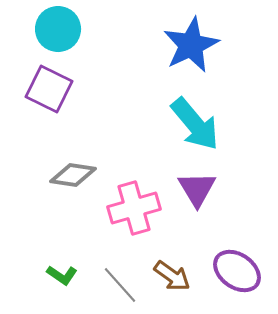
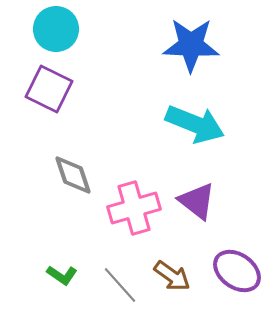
cyan circle: moved 2 px left
blue star: rotated 28 degrees clockwise
cyan arrow: rotated 28 degrees counterclockwise
gray diamond: rotated 63 degrees clockwise
purple triangle: moved 12 px down; rotated 21 degrees counterclockwise
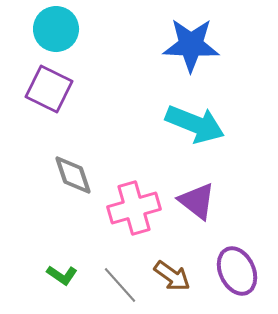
purple ellipse: rotated 30 degrees clockwise
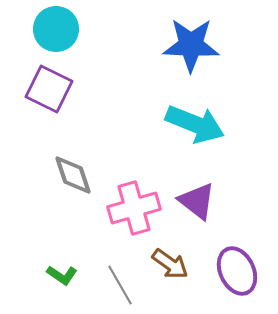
brown arrow: moved 2 px left, 12 px up
gray line: rotated 12 degrees clockwise
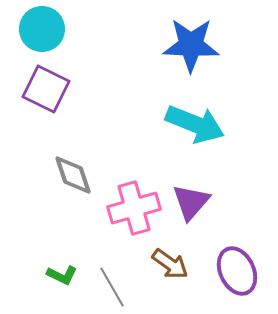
cyan circle: moved 14 px left
purple square: moved 3 px left
purple triangle: moved 6 px left, 1 px down; rotated 33 degrees clockwise
green L-shape: rotated 8 degrees counterclockwise
gray line: moved 8 px left, 2 px down
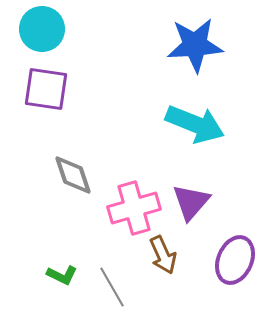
blue star: moved 4 px right; rotated 6 degrees counterclockwise
purple square: rotated 18 degrees counterclockwise
brown arrow: moved 7 px left, 9 px up; rotated 30 degrees clockwise
purple ellipse: moved 2 px left, 11 px up; rotated 48 degrees clockwise
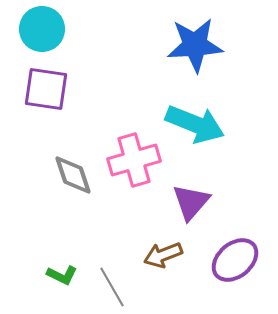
pink cross: moved 48 px up
brown arrow: rotated 93 degrees clockwise
purple ellipse: rotated 27 degrees clockwise
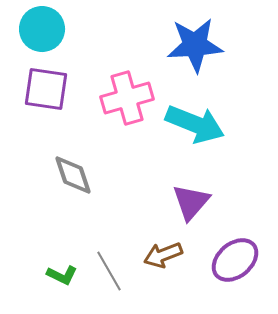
pink cross: moved 7 px left, 62 px up
gray line: moved 3 px left, 16 px up
